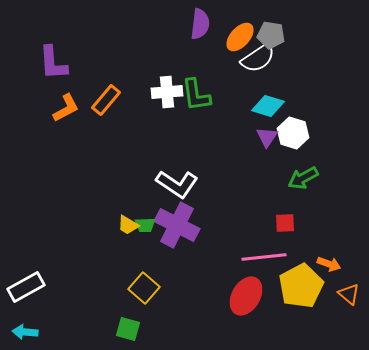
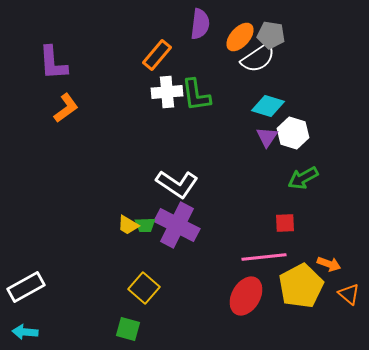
orange rectangle: moved 51 px right, 45 px up
orange L-shape: rotated 8 degrees counterclockwise
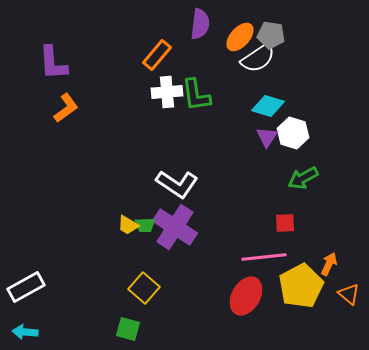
purple cross: moved 2 px left, 2 px down; rotated 6 degrees clockwise
orange arrow: rotated 85 degrees counterclockwise
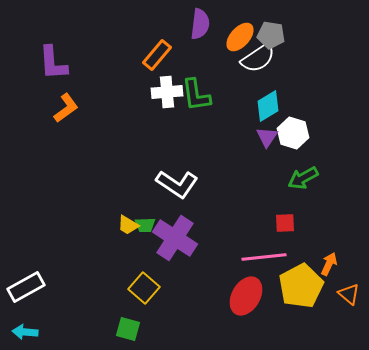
cyan diamond: rotated 48 degrees counterclockwise
purple cross: moved 11 px down
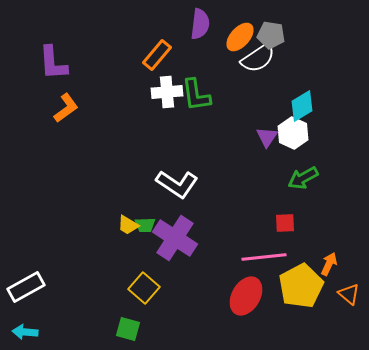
cyan diamond: moved 34 px right
white hexagon: rotated 8 degrees clockwise
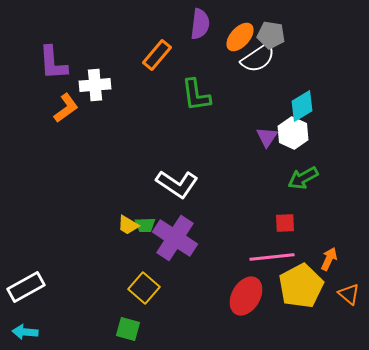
white cross: moved 72 px left, 7 px up
pink line: moved 8 px right
orange arrow: moved 5 px up
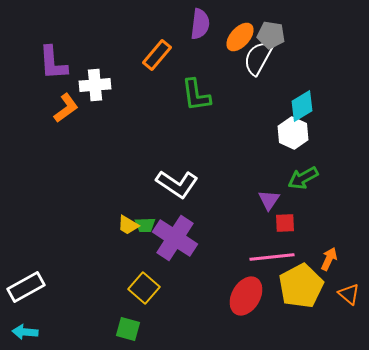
white semicircle: rotated 153 degrees clockwise
purple triangle: moved 2 px right, 63 px down
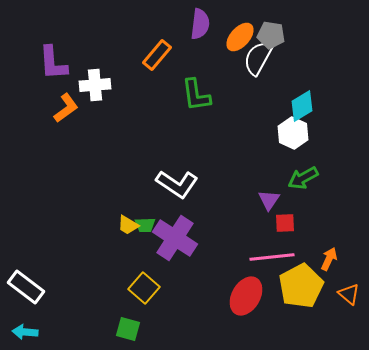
white rectangle: rotated 66 degrees clockwise
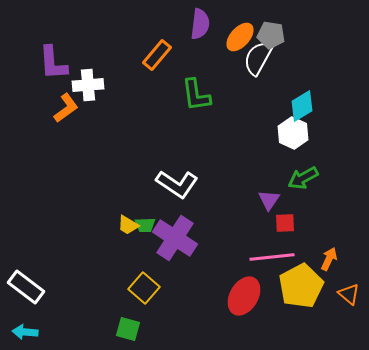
white cross: moved 7 px left
red ellipse: moved 2 px left
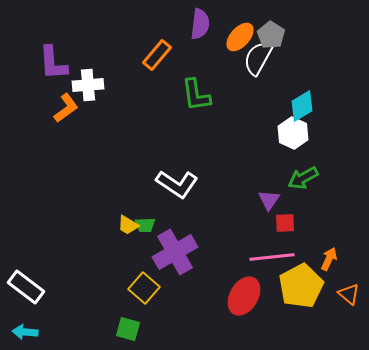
gray pentagon: rotated 24 degrees clockwise
purple cross: moved 14 px down; rotated 27 degrees clockwise
